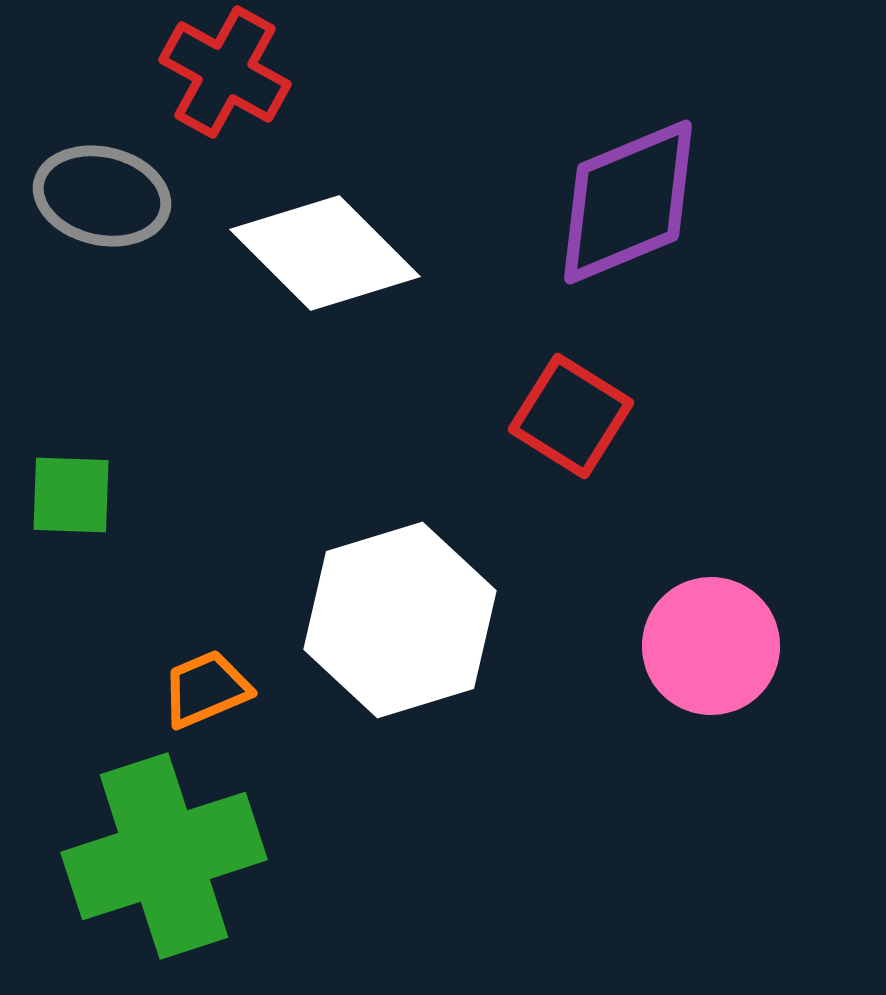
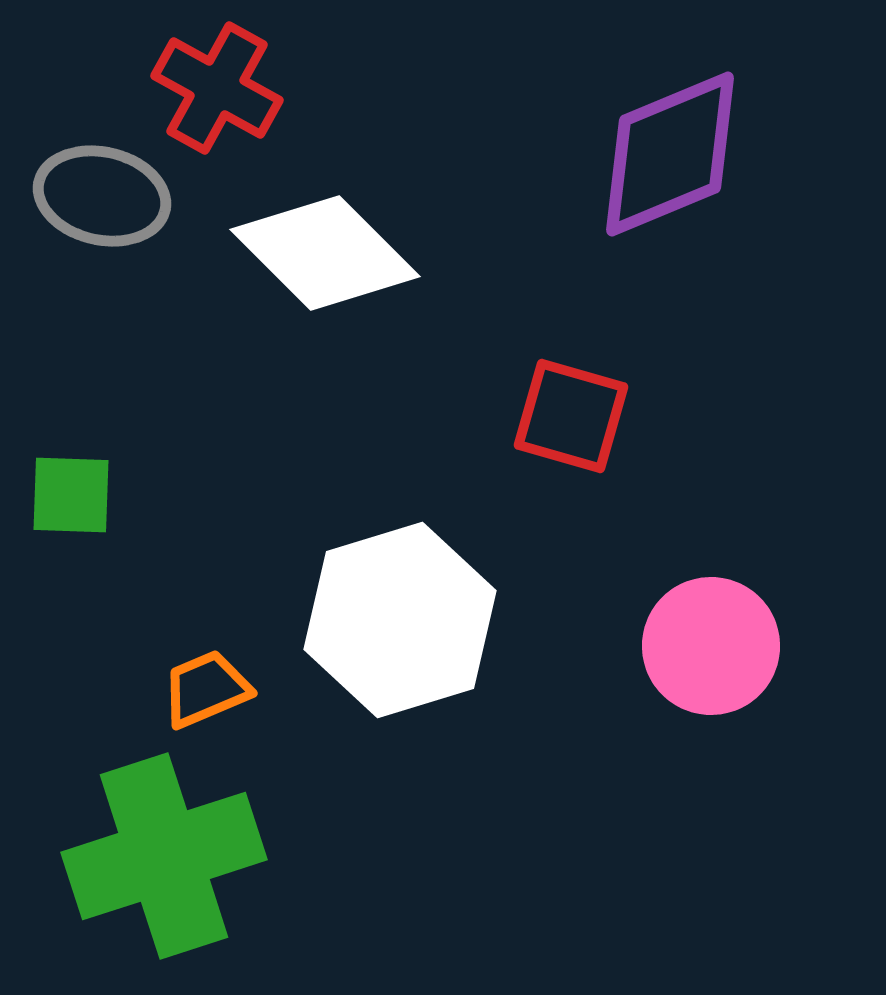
red cross: moved 8 px left, 16 px down
purple diamond: moved 42 px right, 48 px up
red square: rotated 16 degrees counterclockwise
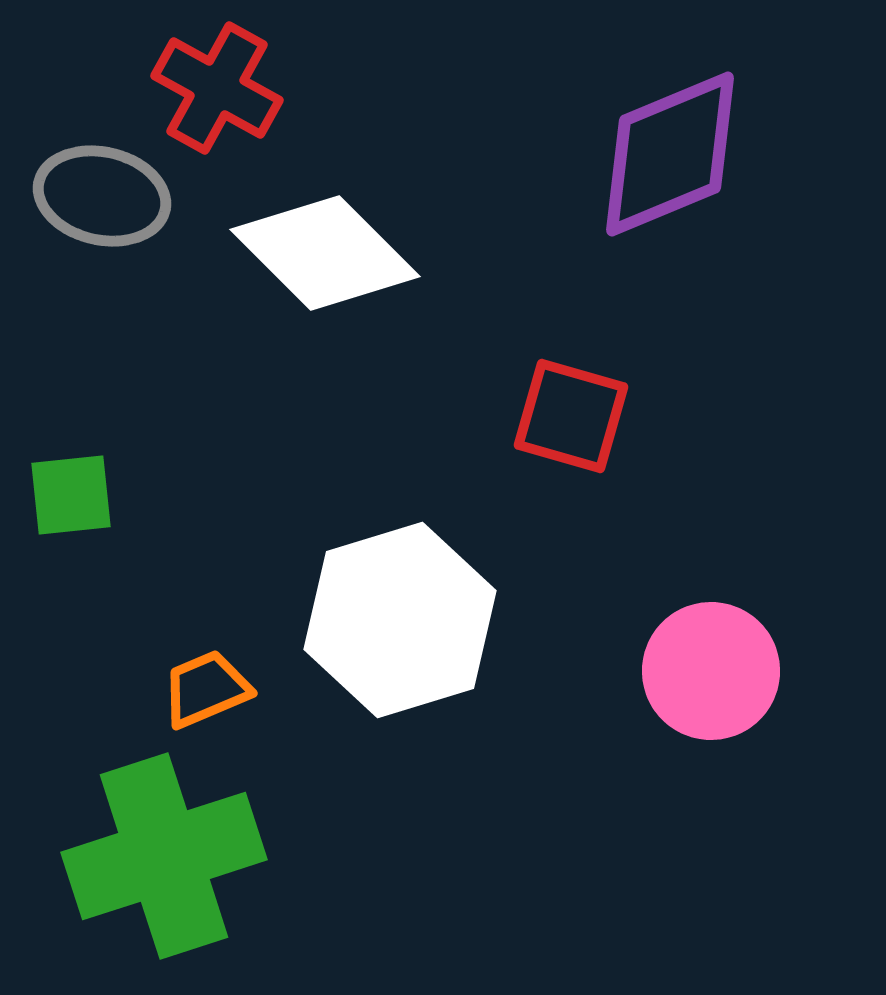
green square: rotated 8 degrees counterclockwise
pink circle: moved 25 px down
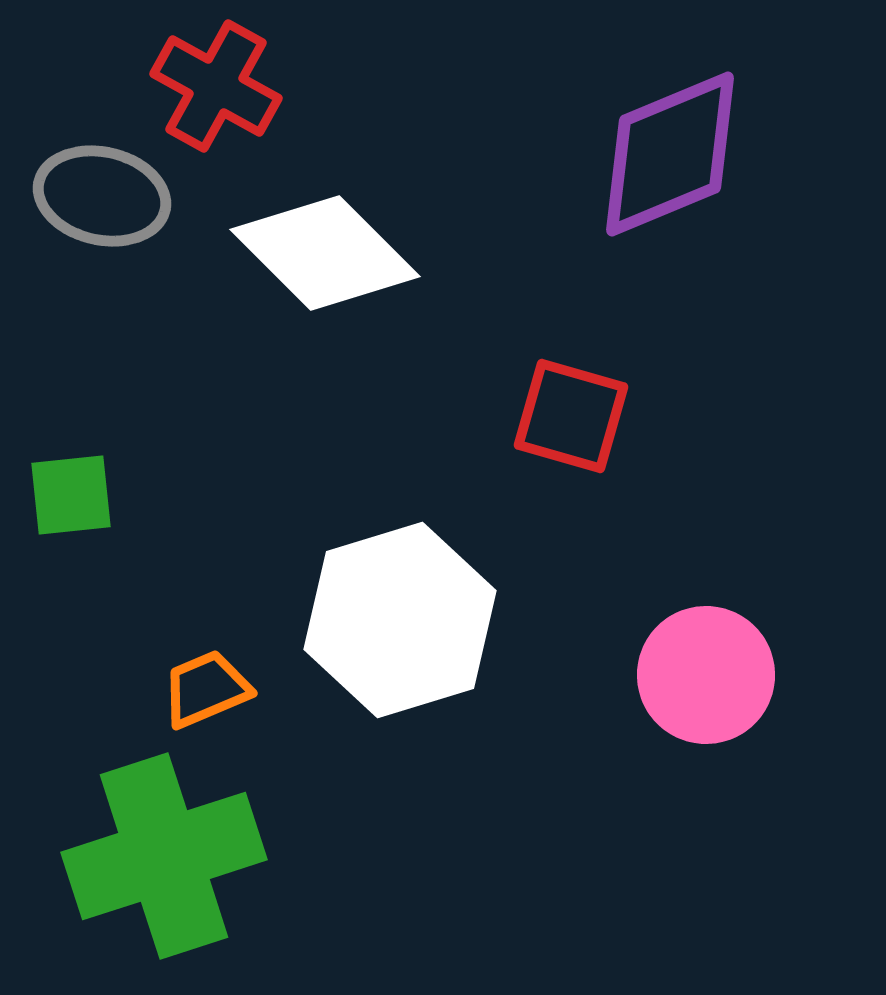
red cross: moved 1 px left, 2 px up
pink circle: moved 5 px left, 4 px down
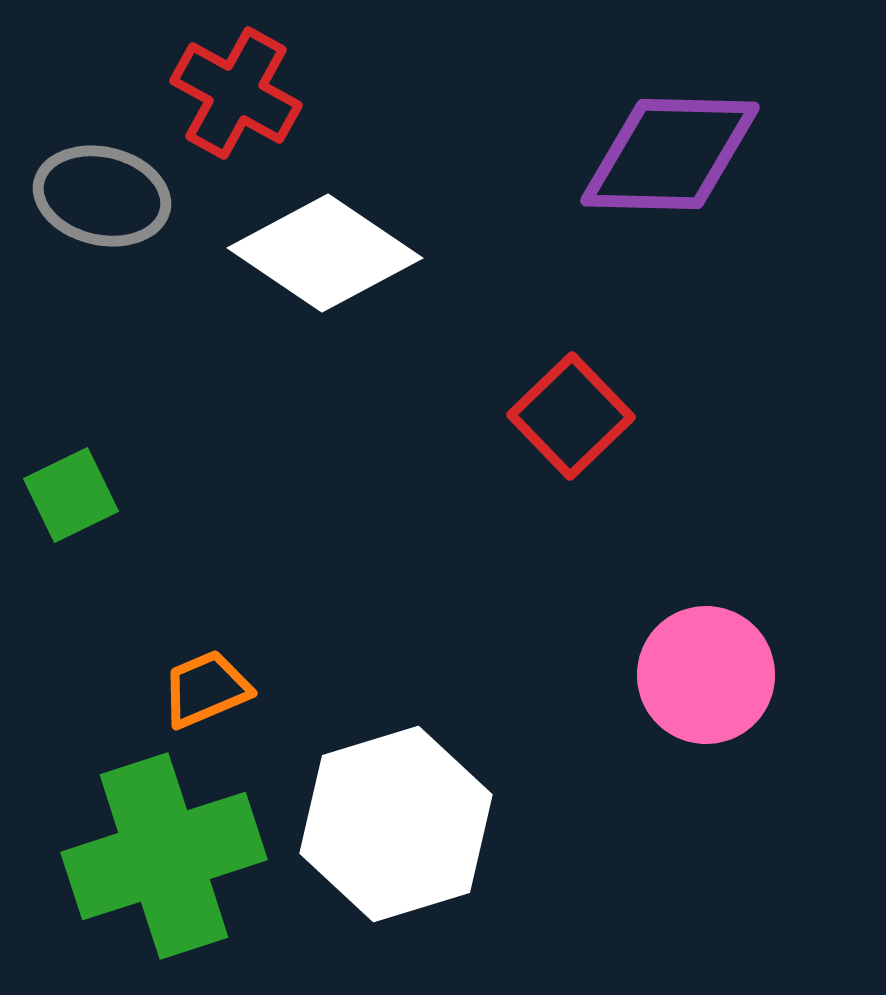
red cross: moved 20 px right, 7 px down
purple diamond: rotated 24 degrees clockwise
white diamond: rotated 11 degrees counterclockwise
red square: rotated 30 degrees clockwise
green square: rotated 20 degrees counterclockwise
white hexagon: moved 4 px left, 204 px down
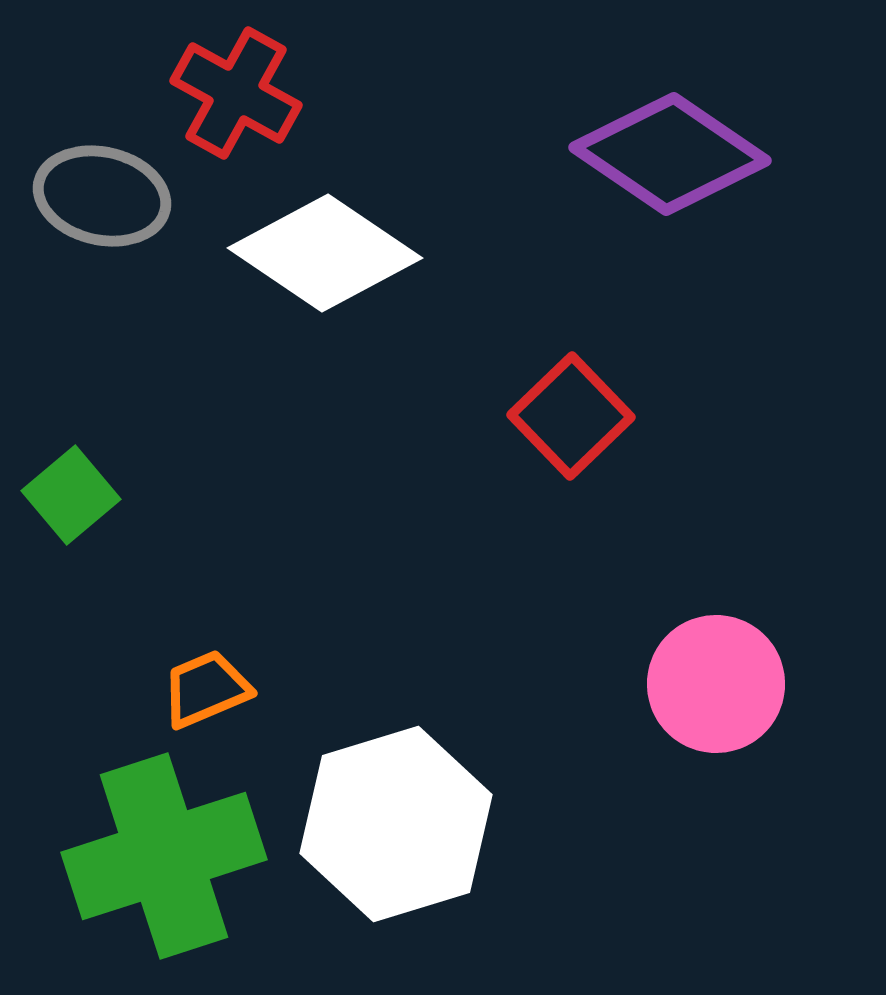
purple diamond: rotated 33 degrees clockwise
green square: rotated 14 degrees counterclockwise
pink circle: moved 10 px right, 9 px down
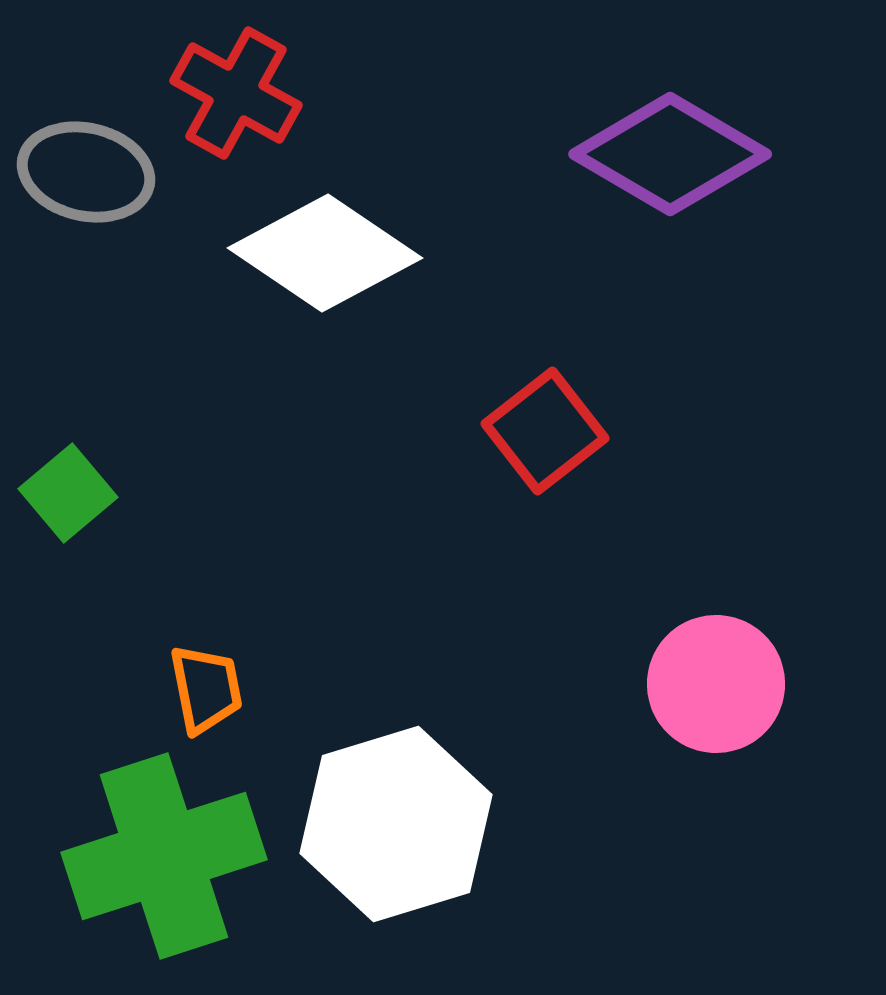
purple diamond: rotated 4 degrees counterclockwise
gray ellipse: moved 16 px left, 24 px up
red square: moved 26 px left, 15 px down; rotated 6 degrees clockwise
green square: moved 3 px left, 2 px up
orange trapezoid: rotated 102 degrees clockwise
